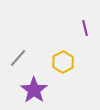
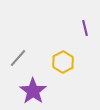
purple star: moved 1 px left, 1 px down
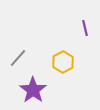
purple star: moved 1 px up
